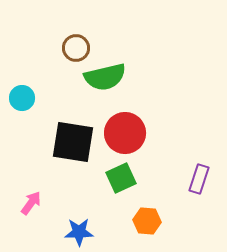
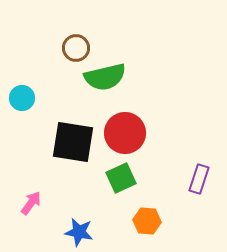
blue star: rotated 12 degrees clockwise
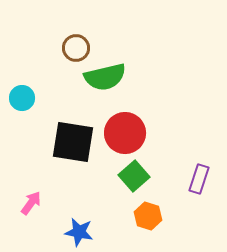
green square: moved 13 px right, 2 px up; rotated 16 degrees counterclockwise
orange hexagon: moved 1 px right, 5 px up; rotated 12 degrees clockwise
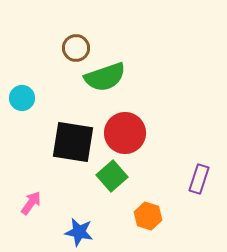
green semicircle: rotated 6 degrees counterclockwise
green square: moved 22 px left
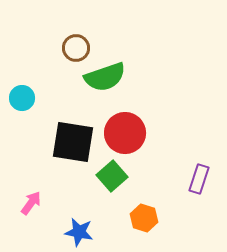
orange hexagon: moved 4 px left, 2 px down
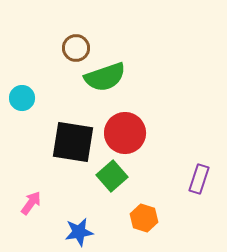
blue star: rotated 20 degrees counterclockwise
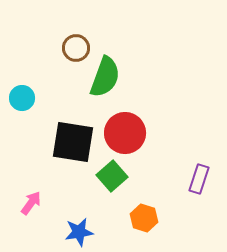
green semicircle: rotated 51 degrees counterclockwise
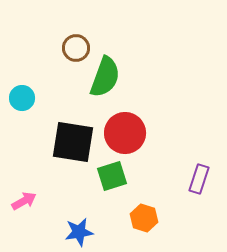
green square: rotated 24 degrees clockwise
pink arrow: moved 7 px left, 2 px up; rotated 25 degrees clockwise
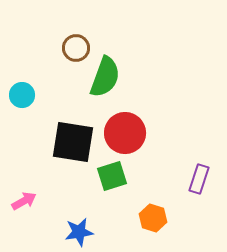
cyan circle: moved 3 px up
orange hexagon: moved 9 px right
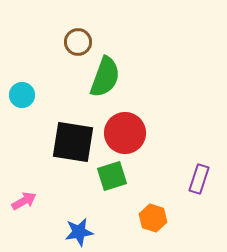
brown circle: moved 2 px right, 6 px up
